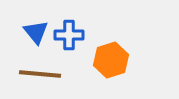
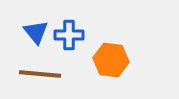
orange hexagon: rotated 24 degrees clockwise
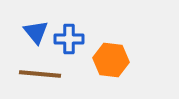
blue cross: moved 4 px down
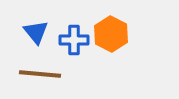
blue cross: moved 5 px right, 1 px down
orange hexagon: moved 26 px up; rotated 20 degrees clockwise
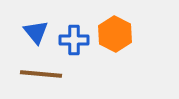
orange hexagon: moved 4 px right
brown line: moved 1 px right
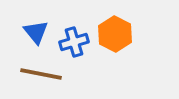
blue cross: moved 2 px down; rotated 16 degrees counterclockwise
brown line: rotated 6 degrees clockwise
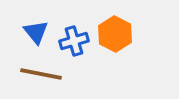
blue cross: moved 1 px up
